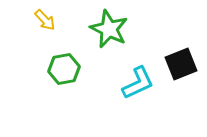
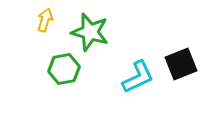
yellow arrow: rotated 120 degrees counterclockwise
green star: moved 19 px left, 3 px down; rotated 9 degrees counterclockwise
cyan L-shape: moved 6 px up
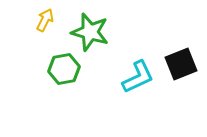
yellow arrow: rotated 10 degrees clockwise
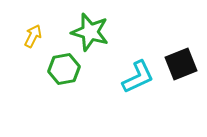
yellow arrow: moved 12 px left, 16 px down
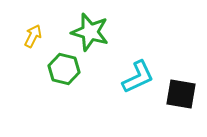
black square: moved 30 px down; rotated 32 degrees clockwise
green hexagon: rotated 24 degrees clockwise
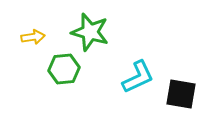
yellow arrow: moved 1 px down; rotated 55 degrees clockwise
green hexagon: rotated 20 degrees counterclockwise
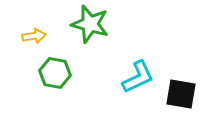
green star: moved 8 px up
yellow arrow: moved 1 px right, 1 px up
green hexagon: moved 9 px left, 4 px down; rotated 16 degrees clockwise
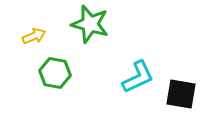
yellow arrow: rotated 15 degrees counterclockwise
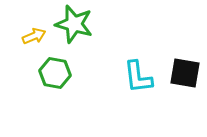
green star: moved 16 px left
cyan L-shape: rotated 108 degrees clockwise
black square: moved 4 px right, 21 px up
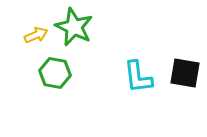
green star: moved 3 px down; rotated 9 degrees clockwise
yellow arrow: moved 2 px right, 1 px up
